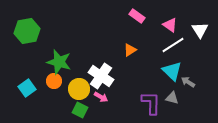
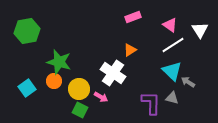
pink rectangle: moved 4 px left, 1 px down; rotated 56 degrees counterclockwise
white cross: moved 12 px right, 3 px up
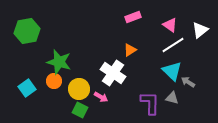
white triangle: rotated 24 degrees clockwise
purple L-shape: moved 1 px left
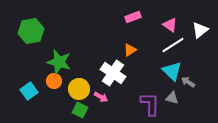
green hexagon: moved 4 px right
cyan square: moved 2 px right, 3 px down
purple L-shape: moved 1 px down
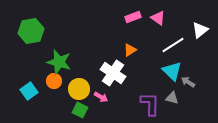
pink triangle: moved 12 px left, 7 px up
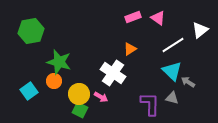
orange triangle: moved 1 px up
yellow circle: moved 5 px down
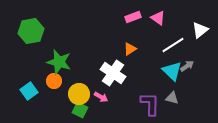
gray arrow: moved 1 px left, 16 px up; rotated 112 degrees clockwise
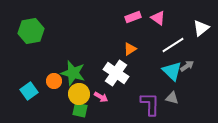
white triangle: moved 1 px right, 2 px up
green star: moved 14 px right, 11 px down
white cross: moved 3 px right
green square: rotated 14 degrees counterclockwise
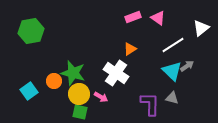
green square: moved 2 px down
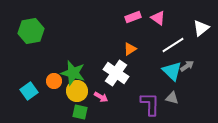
yellow circle: moved 2 px left, 3 px up
